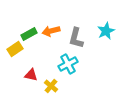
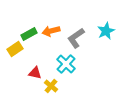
gray L-shape: rotated 40 degrees clockwise
cyan cross: moved 2 px left; rotated 18 degrees counterclockwise
red triangle: moved 4 px right, 2 px up
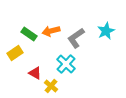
green rectangle: rotated 63 degrees clockwise
yellow rectangle: moved 4 px down
red triangle: rotated 16 degrees clockwise
